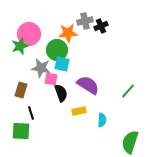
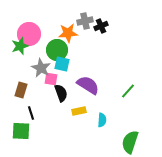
gray star: rotated 18 degrees clockwise
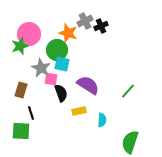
gray cross: rotated 14 degrees counterclockwise
orange star: rotated 24 degrees clockwise
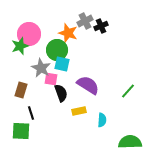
green semicircle: rotated 70 degrees clockwise
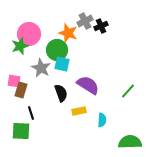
pink square: moved 37 px left, 2 px down
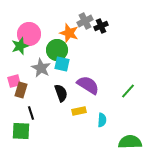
orange star: moved 1 px right
pink square: rotated 24 degrees counterclockwise
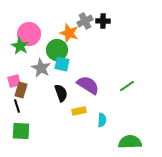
black cross: moved 2 px right, 5 px up; rotated 24 degrees clockwise
green star: rotated 24 degrees counterclockwise
green line: moved 1 px left, 5 px up; rotated 14 degrees clockwise
black line: moved 14 px left, 7 px up
